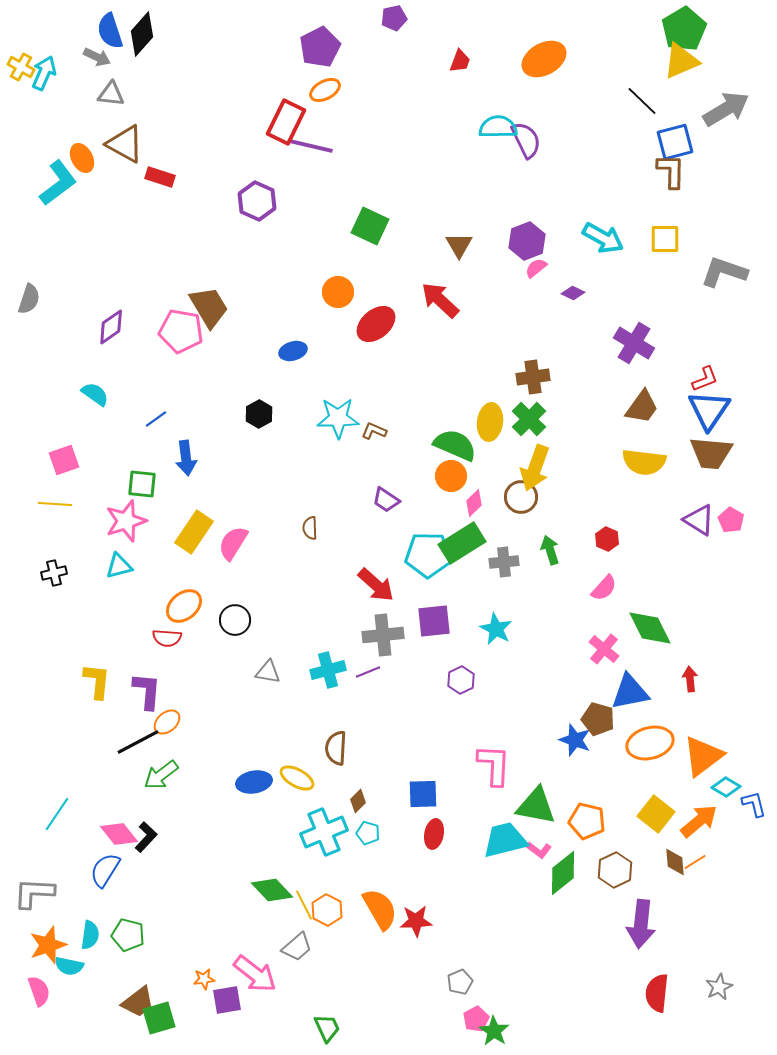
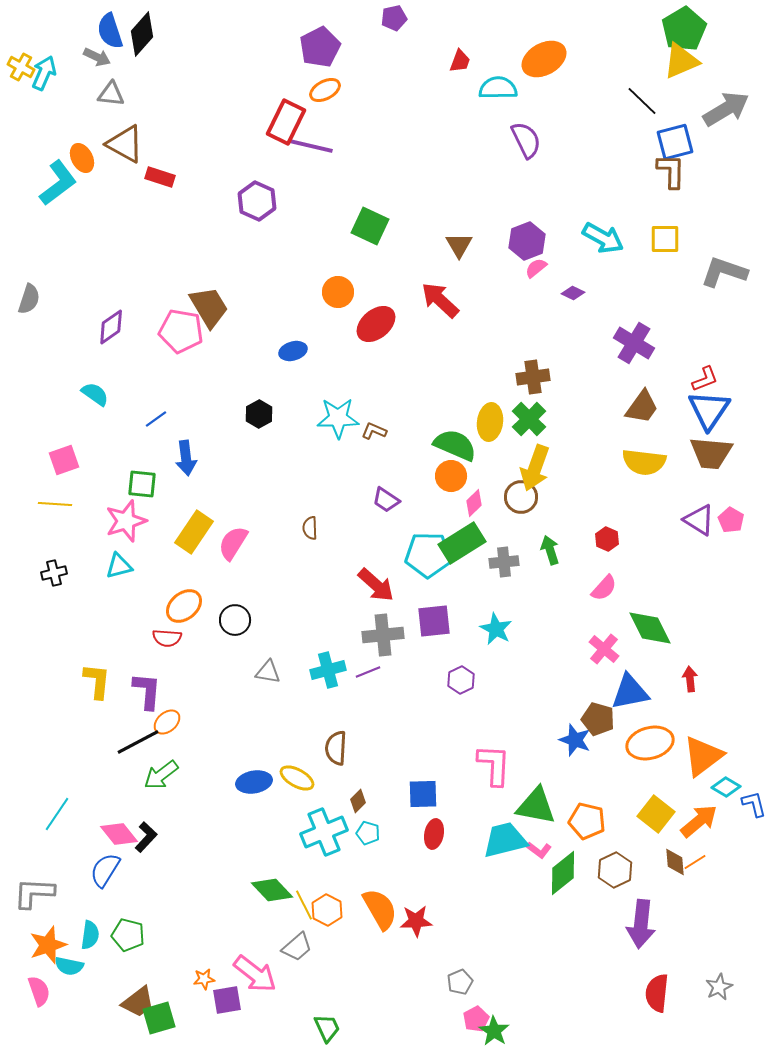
cyan semicircle at (498, 127): moved 39 px up
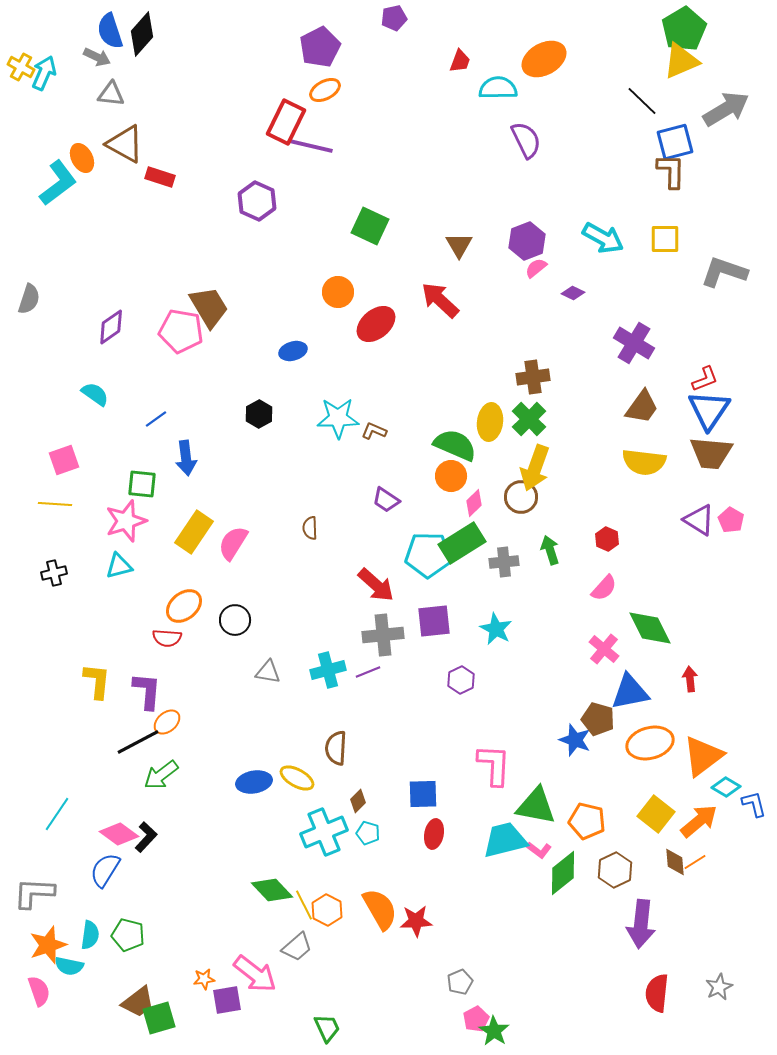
pink diamond at (119, 834): rotated 15 degrees counterclockwise
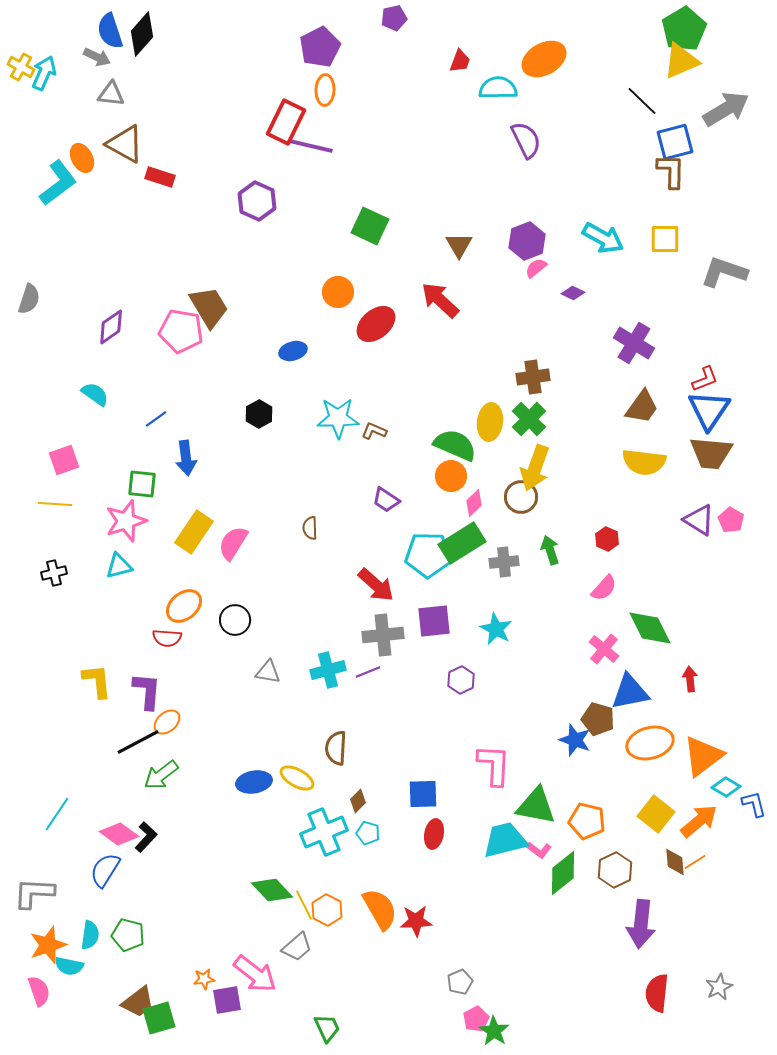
orange ellipse at (325, 90): rotated 60 degrees counterclockwise
yellow L-shape at (97, 681): rotated 12 degrees counterclockwise
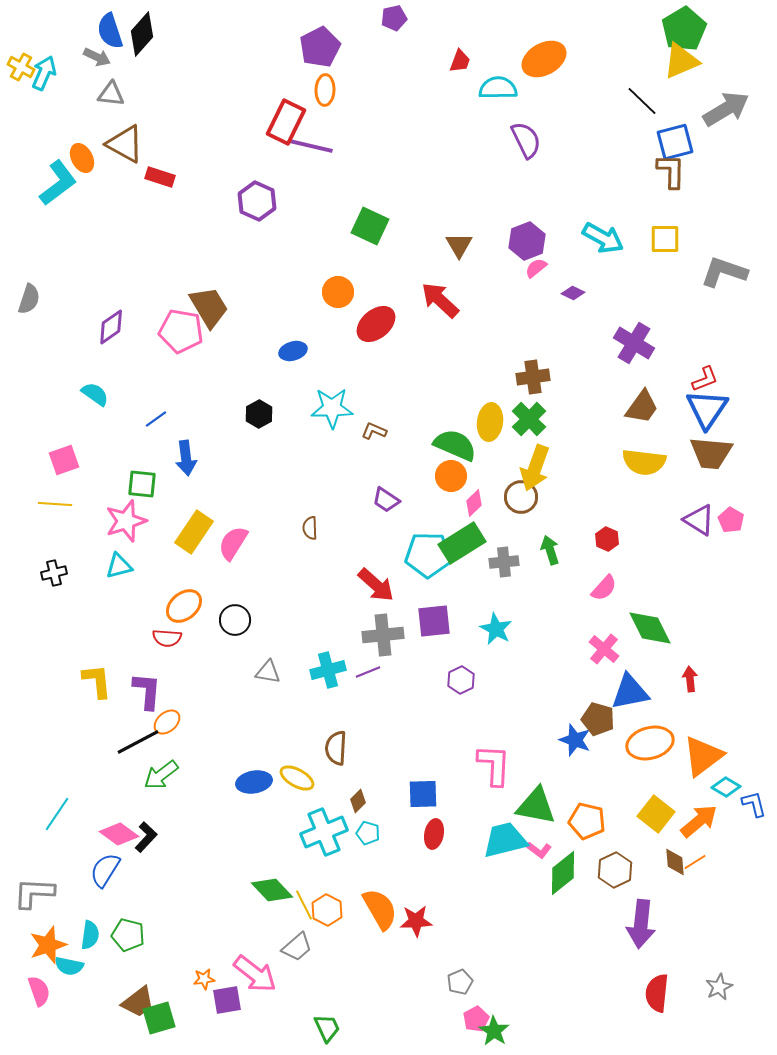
blue triangle at (709, 410): moved 2 px left, 1 px up
cyan star at (338, 418): moved 6 px left, 10 px up
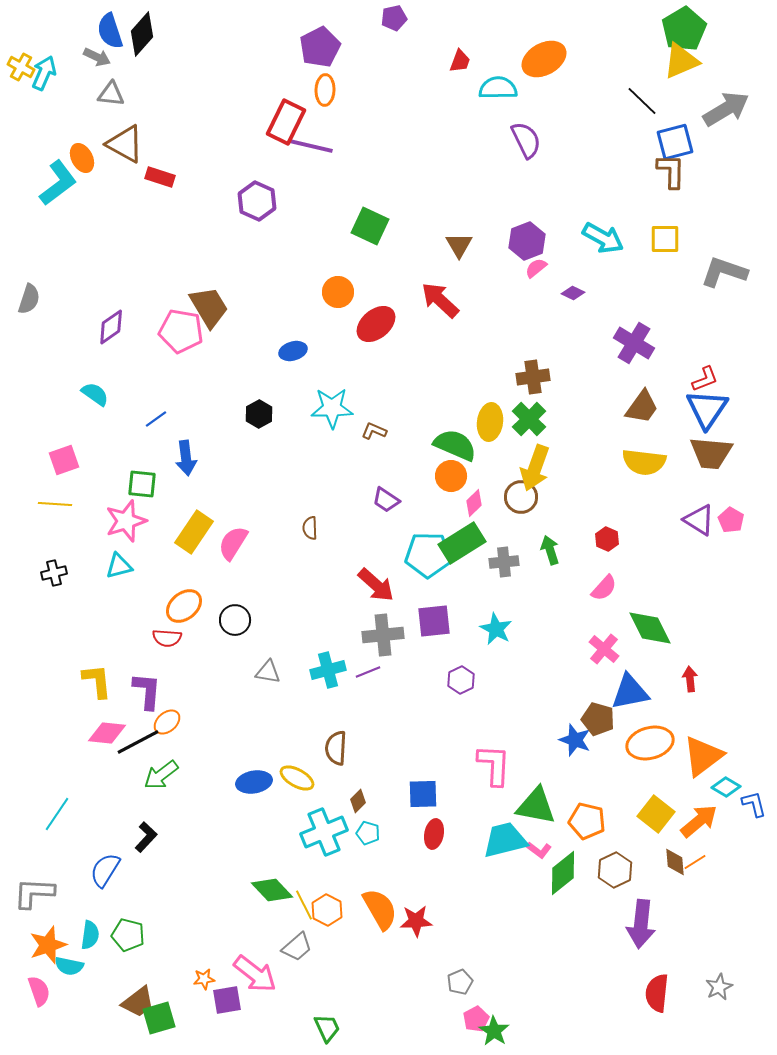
pink diamond at (119, 834): moved 12 px left, 101 px up; rotated 30 degrees counterclockwise
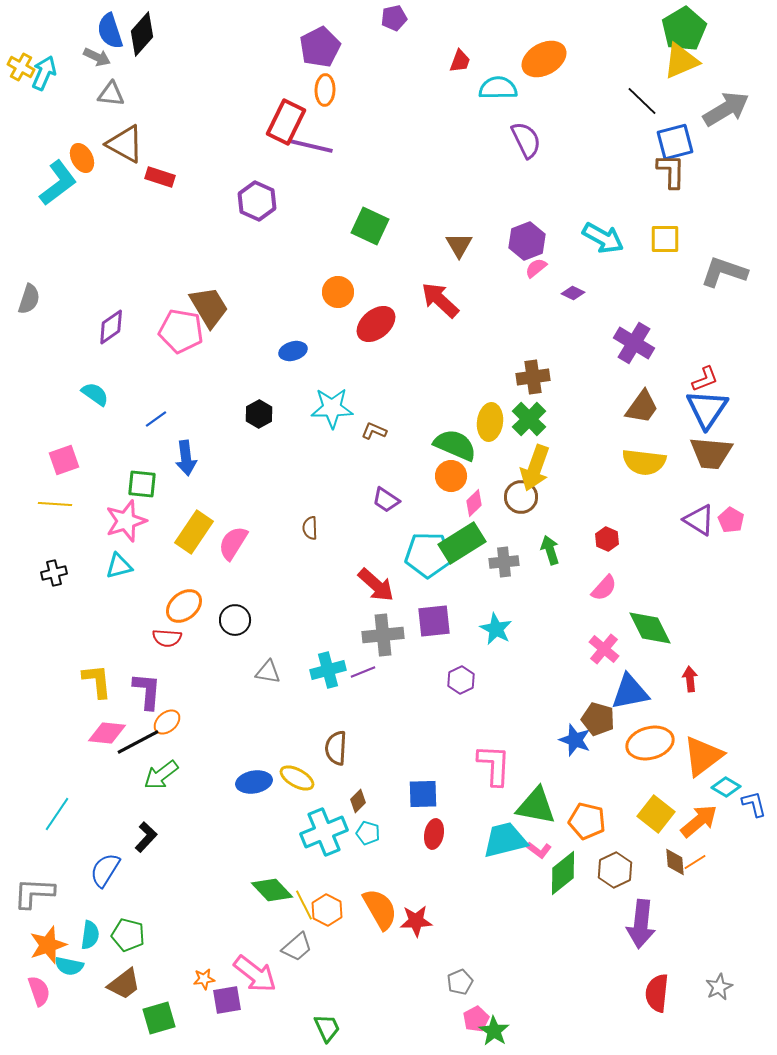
purple line at (368, 672): moved 5 px left
brown trapezoid at (138, 1002): moved 14 px left, 18 px up
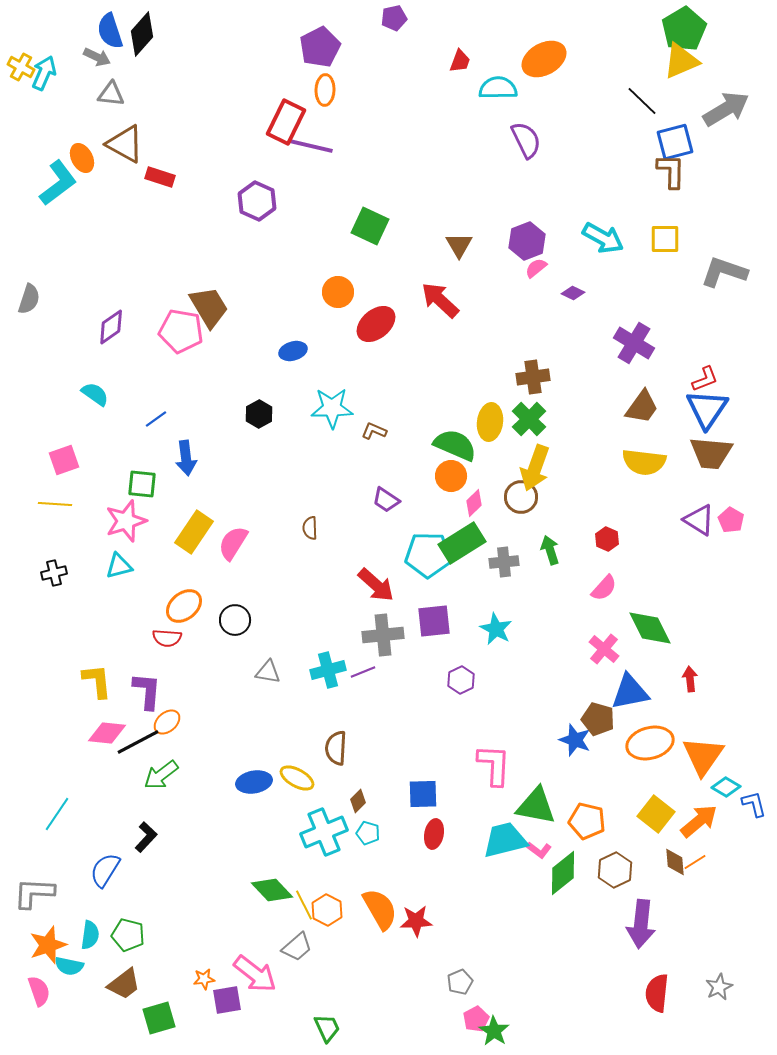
orange triangle at (703, 756): rotated 18 degrees counterclockwise
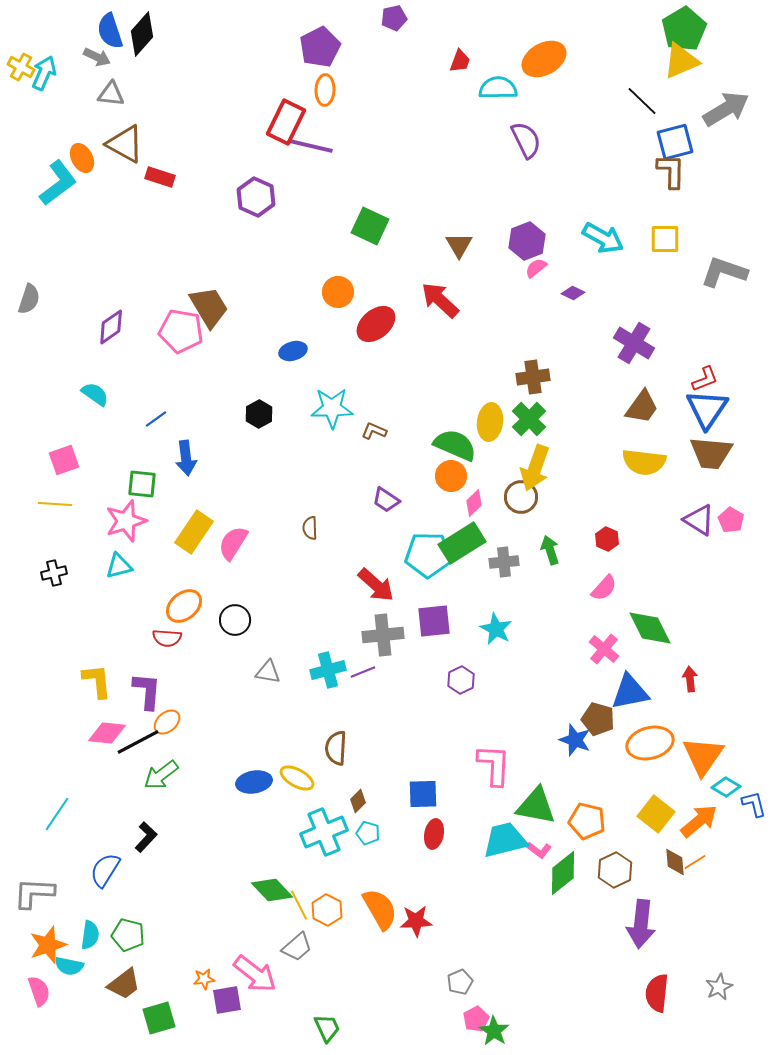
purple hexagon at (257, 201): moved 1 px left, 4 px up
yellow line at (304, 905): moved 5 px left
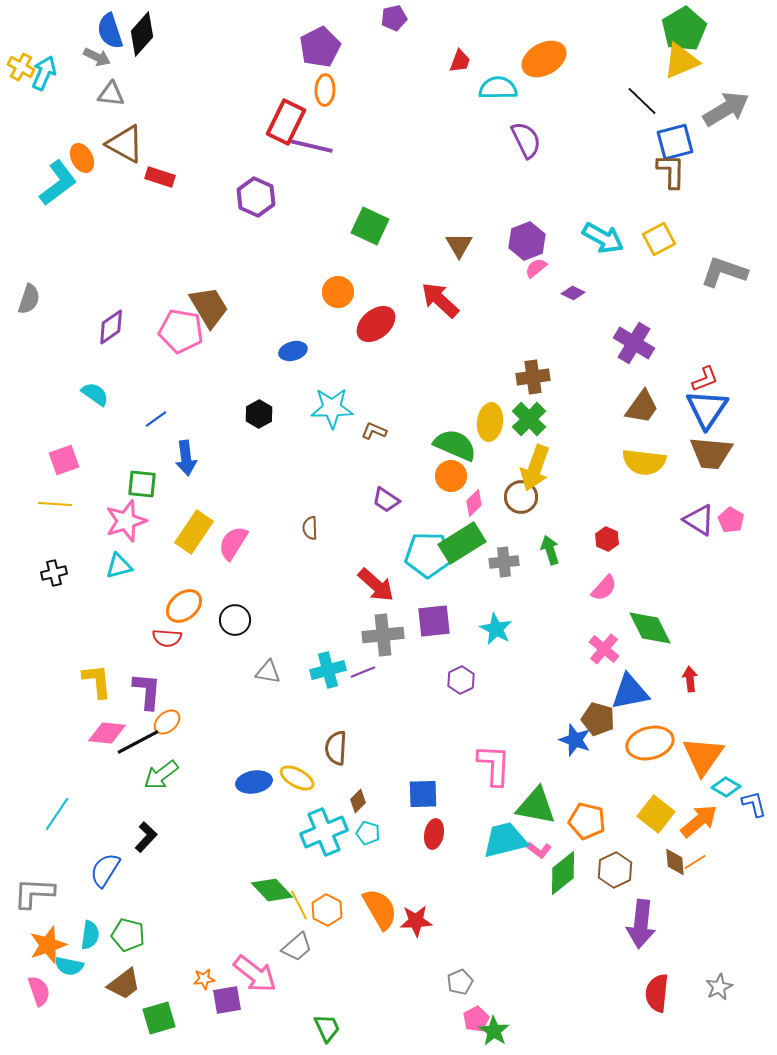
yellow square at (665, 239): moved 6 px left; rotated 28 degrees counterclockwise
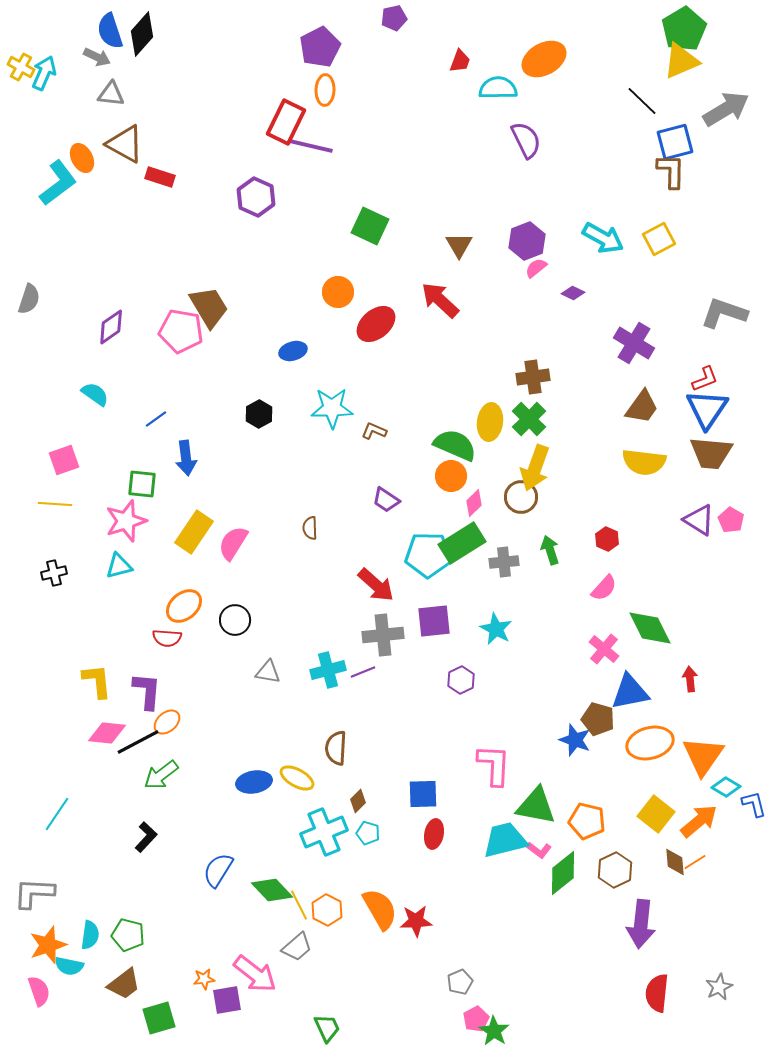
gray L-shape at (724, 272): moved 41 px down
blue semicircle at (105, 870): moved 113 px right
